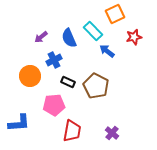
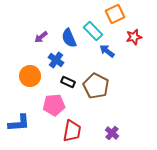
blue cross: moved 2 px right; rotated 28 degrees counterclockwise
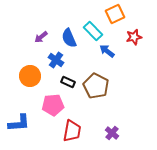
pink pentagon: moved 1 px left
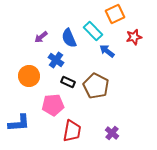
orange circle: moved 1 px left
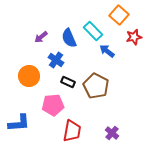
orange square: moved 4 px right, 1 px down; rotated 24 degrees counterclockwise
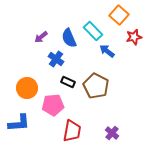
blue cross: moved 1 px up
orange circle: moved 2 px left, 12 px down
